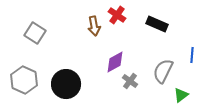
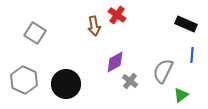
black rectangle: moved 29 px right
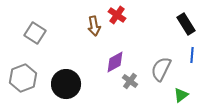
black rectangle: rotated 35 degrees clockwise
gray semicircle: moved 2 px left, 2 px up
gray hexagon: moved 1 px left, 2 px up; rotated 16 degrees clockwise
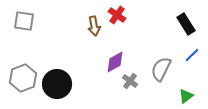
gray square: moved 11 px left, 12 px up; rotated 25 degrees counterclockwise
blue line: rotated 42 degrees clockwise
black circle: moved 9 px left
green triangle: moved 5 px right, 1 px down
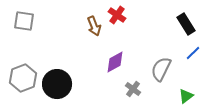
brown arrow: rotated 12 degrees counterclockwise
blue line: moved 1 px right, 2 px up
gray cross: moved 3 px right, 8 px down
